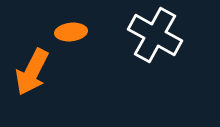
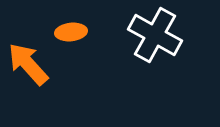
orange arrow: moved 4 px left, 8 px up; rotated 111 degrees clockwise
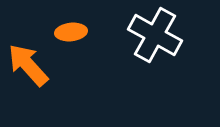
orange arrow: moved 1 px down
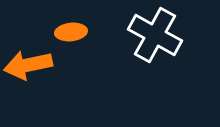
orange arrow: rotated 60 degrees counterclockwise
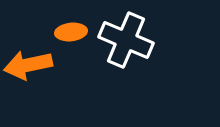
white cross: moved 29 px left, 5 px down; rotated 6 degrees counterclockwise
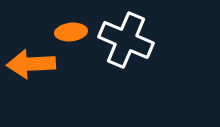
orange arrow: moved 3 px right, 1 px up; rotated 9 degrees clockwise
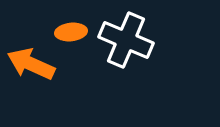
orange arrow: rotated 27 degrees clockwise
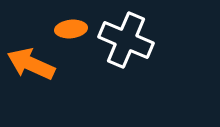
orange ellipse: moved 3 px up
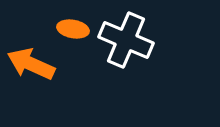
orange ellipse: moved 2 px right; rotated 16 degrees clockwise
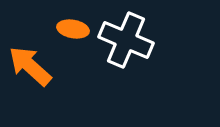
orange arrow: moved 1 px left, 2 px down; rotated 18 degrees clockwise
